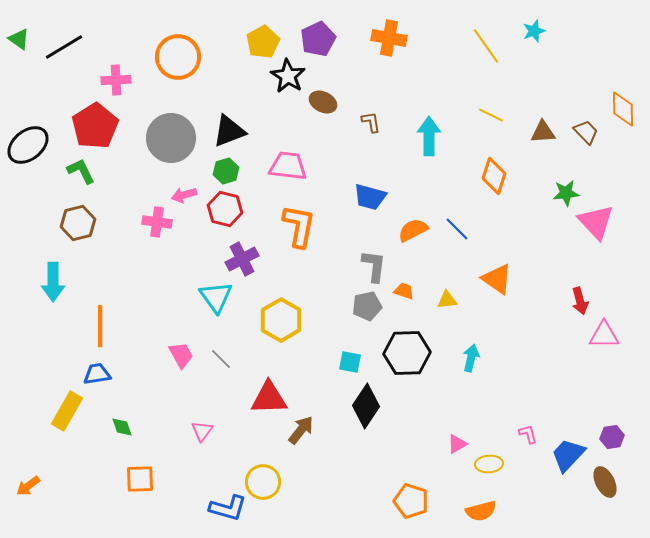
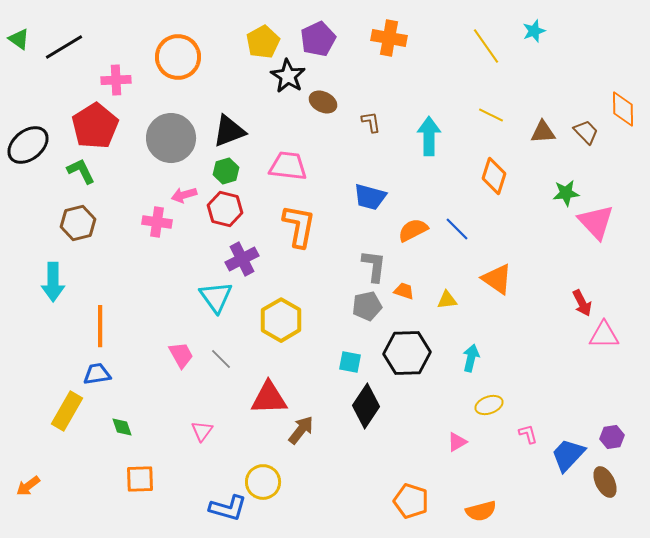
red arrow at (580, 301): moved 2 px right, 2 px down; rotated 12 degrees counterclockwise
pink triangle at (457, 444): moved 2 px up
yellow ellipse at (489, 464): moved 59 px up; rotated 16 degrees counterclockwise
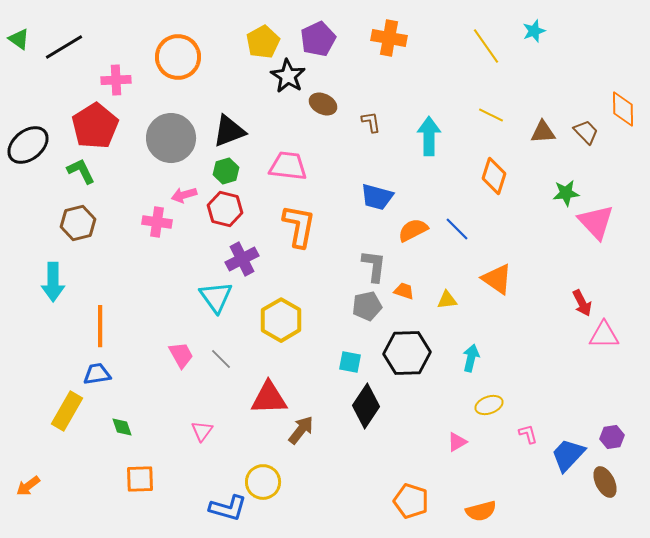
brown ellipse at (323, 102): moved 2 px down
blue trapezoid at (370, 197): moved 7 px right
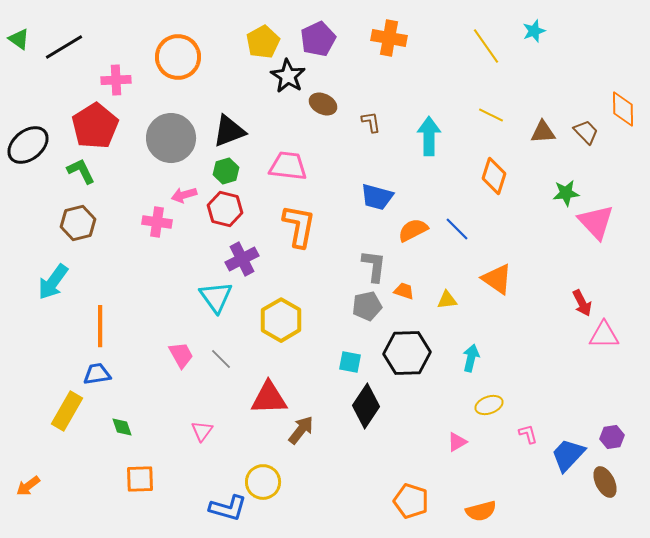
cyan arrow at (53, 282): rotated 36 degrees clockwise
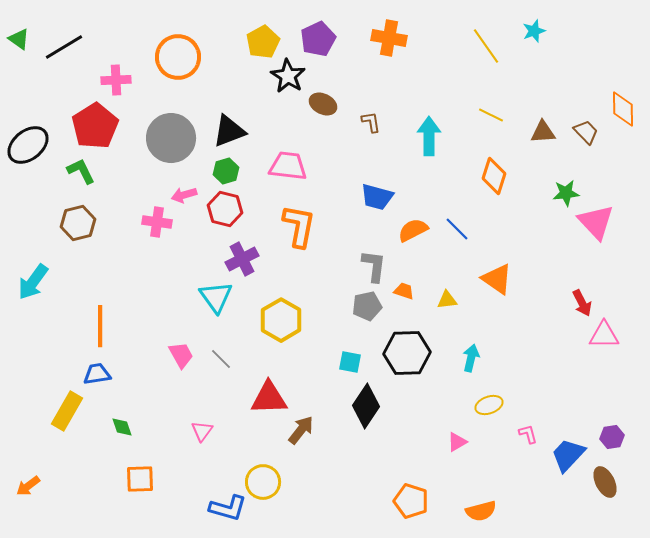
cyan arrow at (53, 282): moved 20 px left
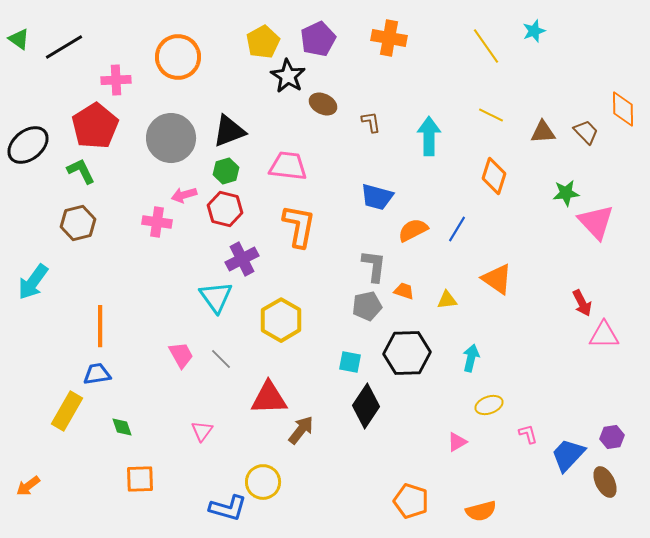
blue line at (457, 229): rotated 76 degrees clockwise
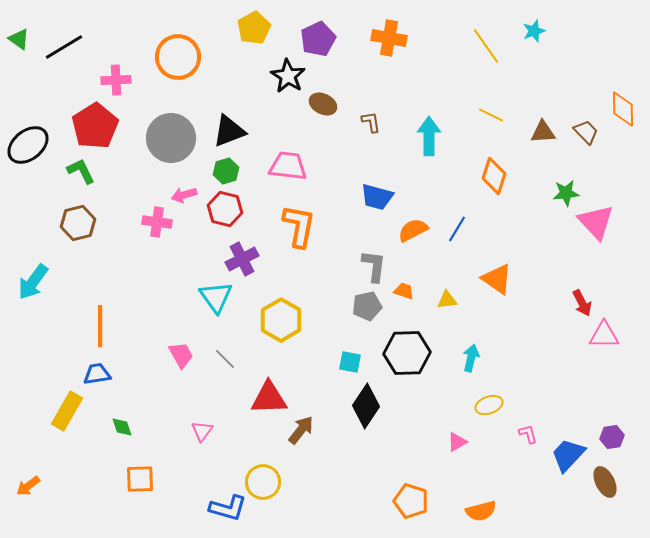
yellow pentagon at (263, 42): moved 9 px left, 14 px up
gray line at (221, 359): moved 4 px right
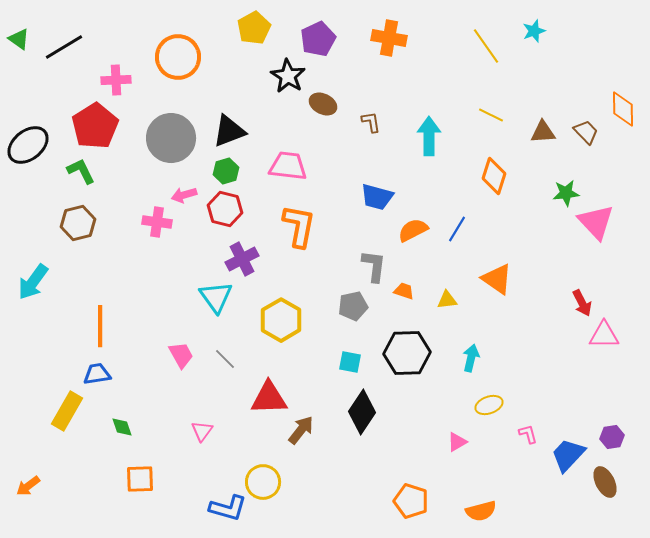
gray pentagon at (367, 306): moved 14 px left
black diamond at (366, 406): moved 4 px left, 6 px down
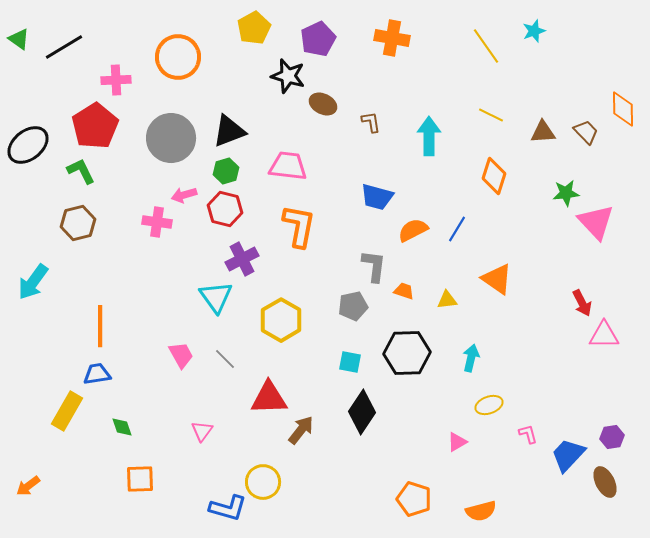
orange cross at (389, 38): moved 3 px right
black star at (288, 76): rotated 16 degrees counterclockwise
orange pentagon at (411, 501): moved 3 px right, 2 px up
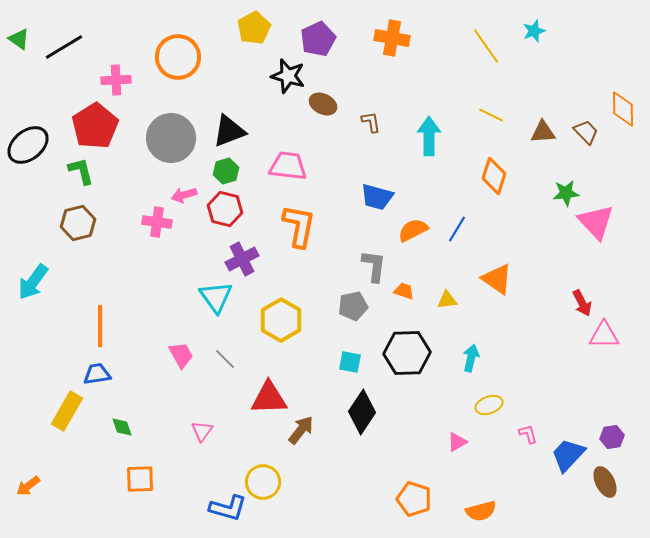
green L-shape at (81, 171): rotated 12 degrees clockwise
